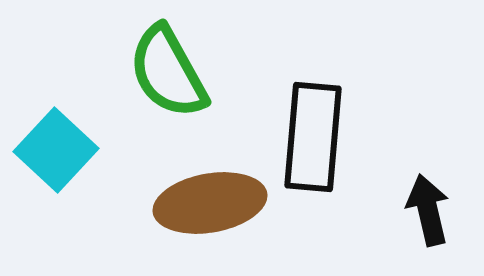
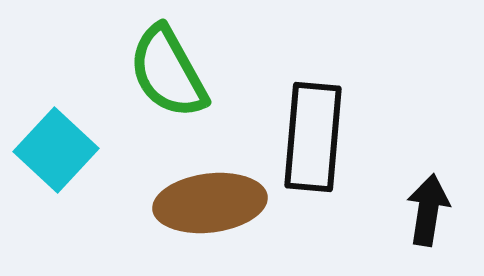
brown ellipse: rotated 3 degrees clockwise
black arrow: rotated 22 degrees clockwise
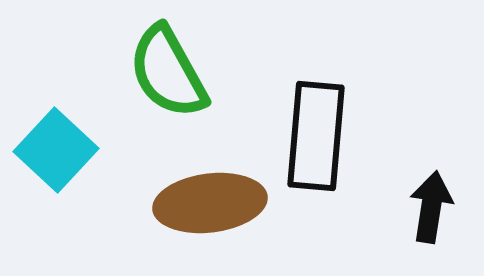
black rectangle: moved 3 px right, 1 px up
black arrow: moved 3 px right, 3 px up
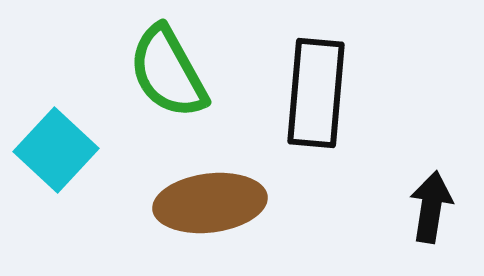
black rectangle: moved 43 px up
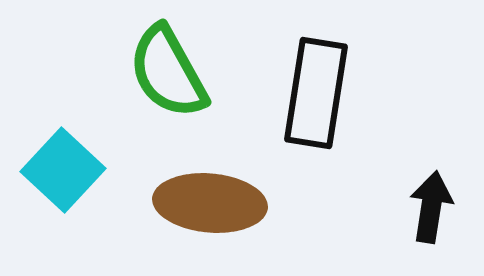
black rectangle: rotated 4 degrees clockwise
cyan square: moved 7 px right, 20 px down
brown ellipse: rotated 12 degrees clockwise
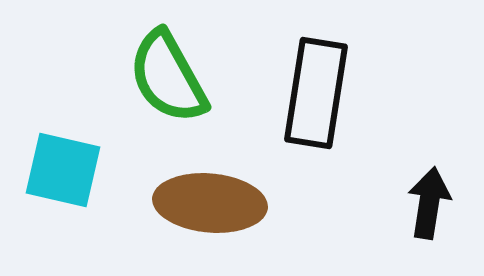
green semicircle: moved 5 px down
cyan square: rotated 30 degrees counterclockwise
black arrow: moved 2 px left, 4 px up
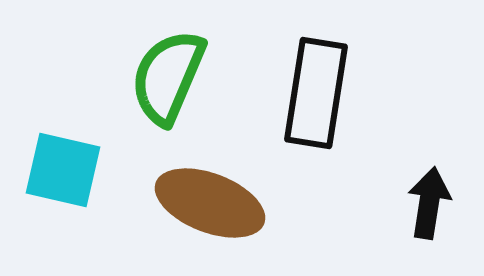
green semicircle: rotated 52 degrees clockwise
brown ellipse: rotated 16 degrees clockwise
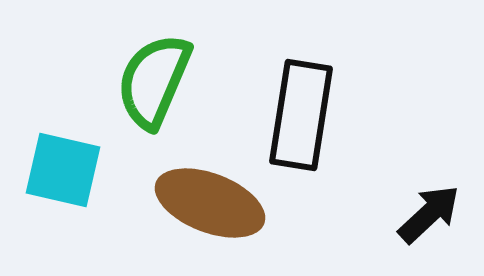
green semicircle: moved 14 px left, 4 px down
black rectangle: moved 15 px left, 22 px down
black arrow: moved 11 px down; rotated 38 degrees clockwise
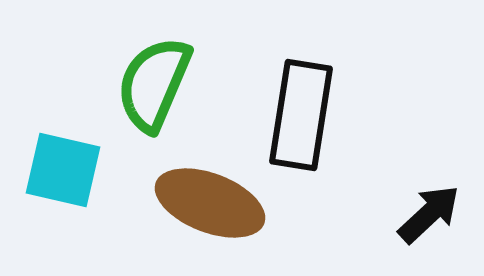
green semicircle: moved 3 px down
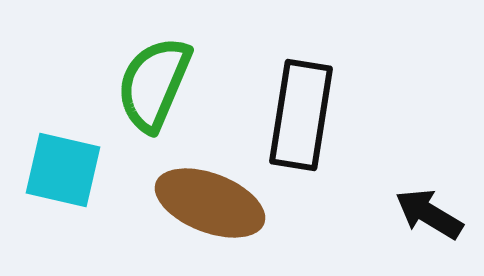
black arrow: rotated 106 degrees counterclockwise
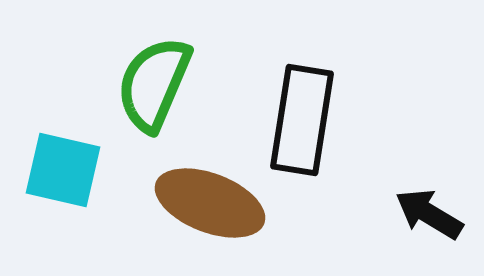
black rectangle: moved 1 px right, 5 px down
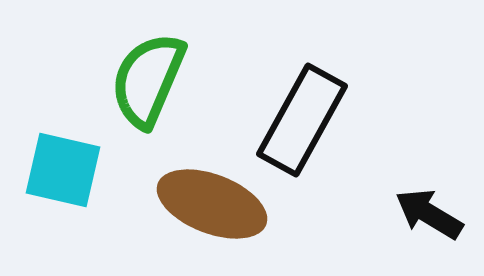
green semicircle: moved 6 px left, 4 px up
black rectangle: rotated 20 degrees clockwise
brown ellipse: moved 2 px right, 1 px down
